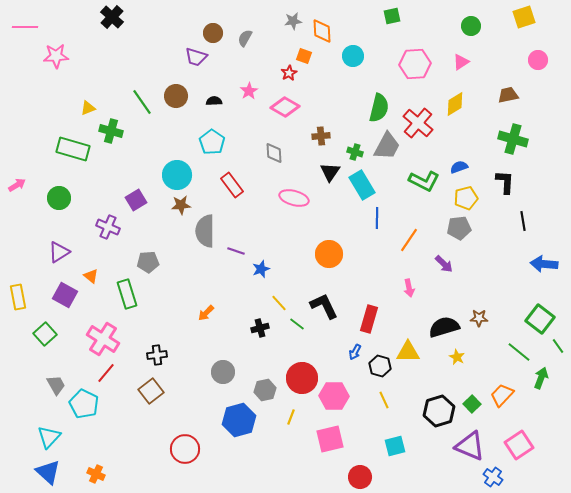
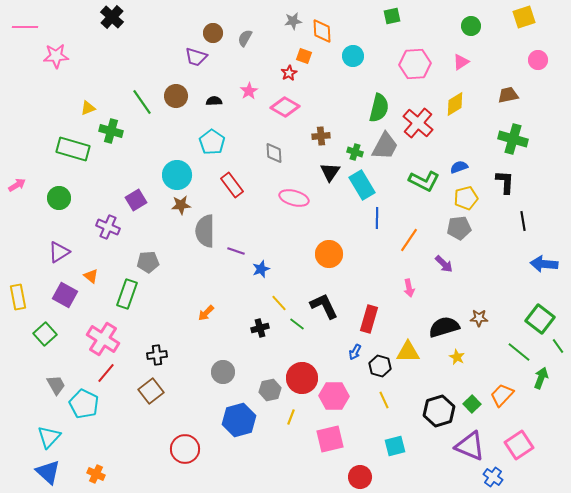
gray trapezoid at (387, 146): moved 2 px left
green rectangle at (127, 294): rotated 36 degrees clockwise
gray hexagon at (265, 390): moved 5 px right
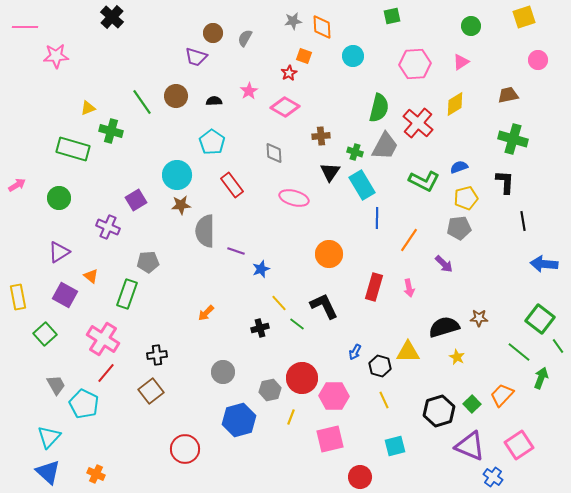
orange diamond at (322, 31): moved 4 px up
red rectangle at (369, 319): moved 5 px right, 32 px up
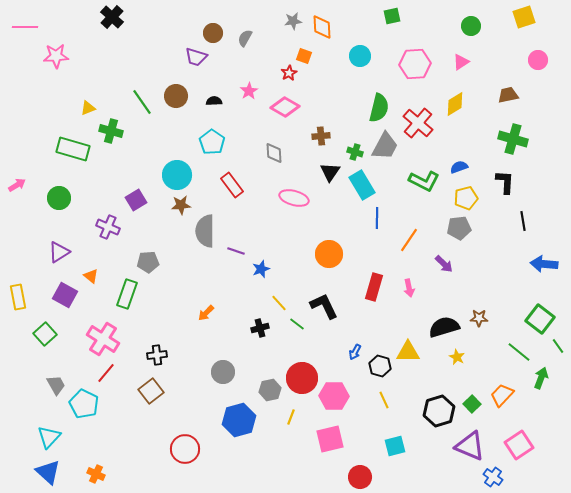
cyan circle at (353, 56): moved 7 px right
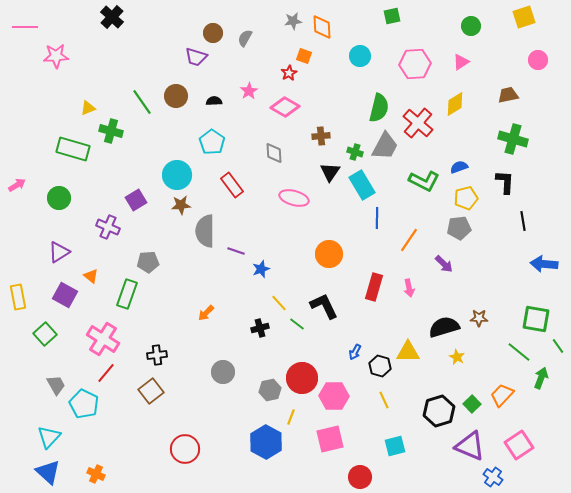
green square at (540, 319): moved 4 px left; rotated 28 degrees counterclockwise
blue hexagon at (239, 420): moved 27 px right, 22 px down; rotated 16 degrees counterclockwise
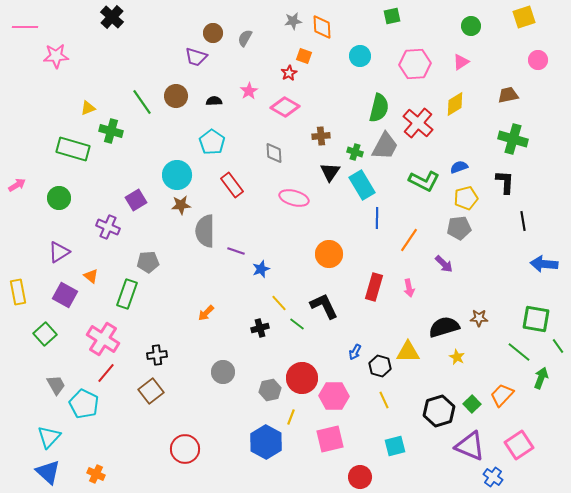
yellow rectangle at (18, 297): moved 5 px up
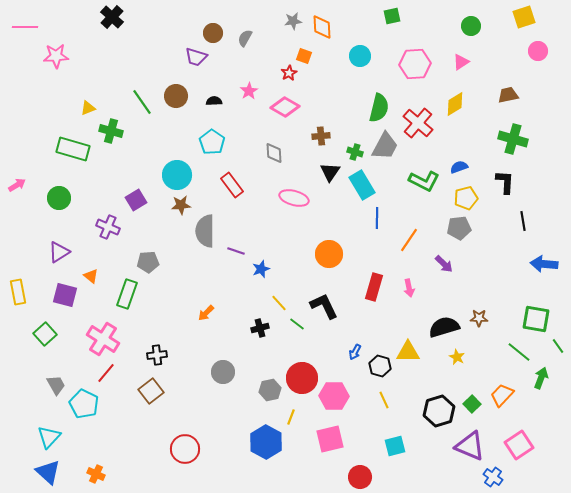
pink circle at (538, 60): moved 9 px up
purple square at (65, 295): rotated 15 degrees counterclockwise
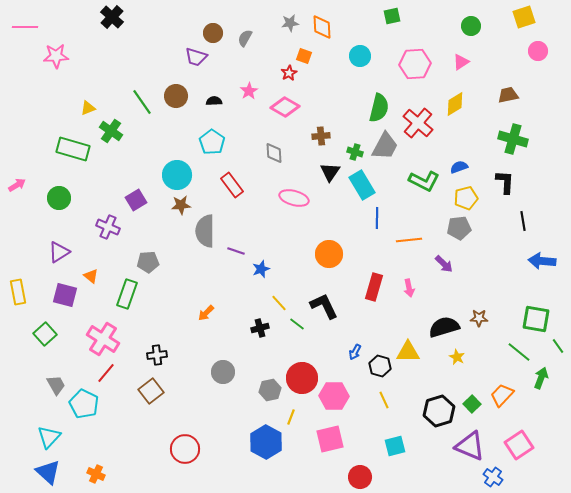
gray star at (293, 21): moved 3 px left, 2 px down
green cross at (111, 131): rotated 20 degrees clockwise
orange line at (409, 240): rotated 50 degrees clockwise
blue arrow at (544, 264): moved 2 px left, 3 px up
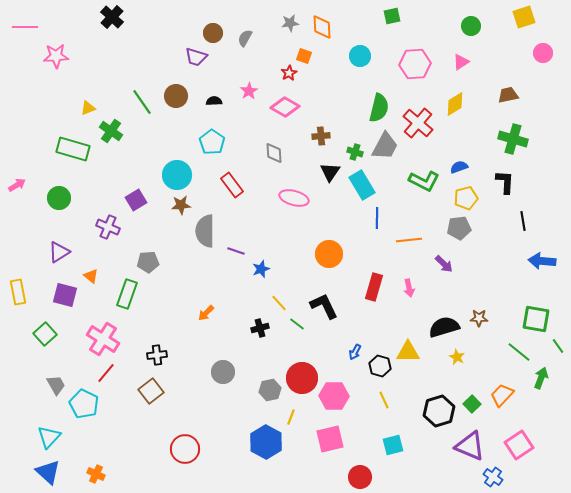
pink circle at (538, 51): moved 5 px right, 2 px down
cyan square at (395, 446): moved 2 px left, 1 px up
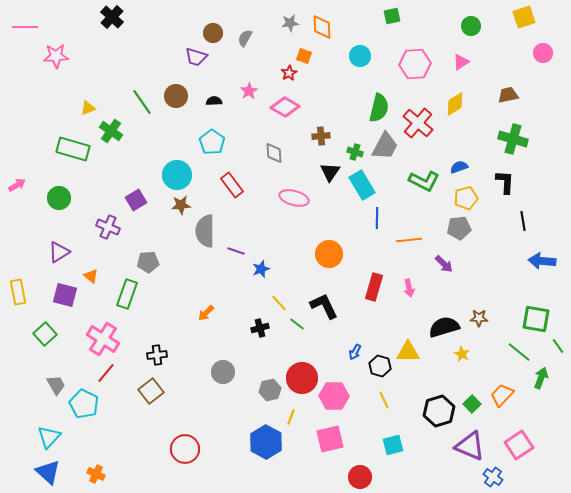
yellow star at (457, 357): moved 5 px right, 3 px up
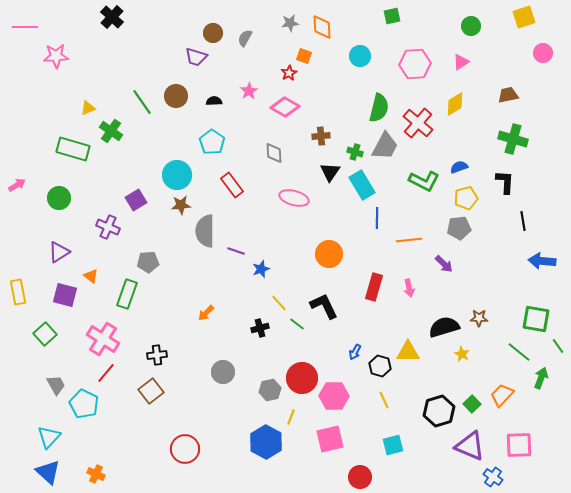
pink square at (519, 445): rotated 32 degrees clockwise
